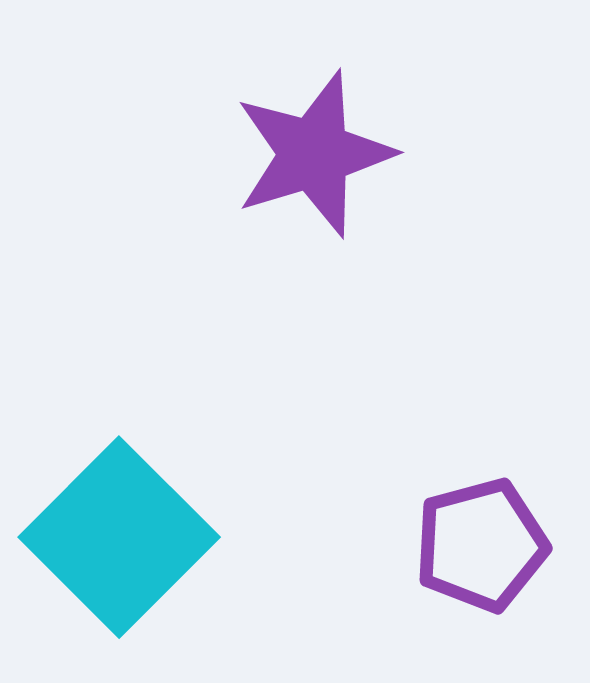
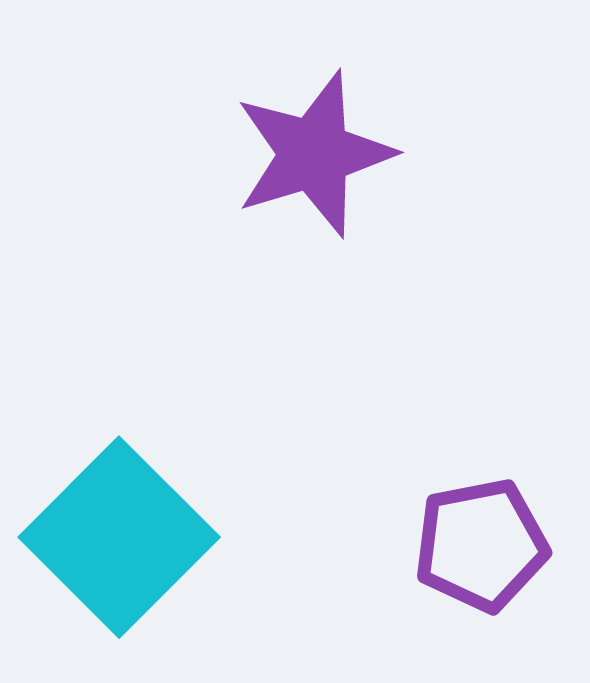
purple pentagon: rotated 4 degrees clockwise
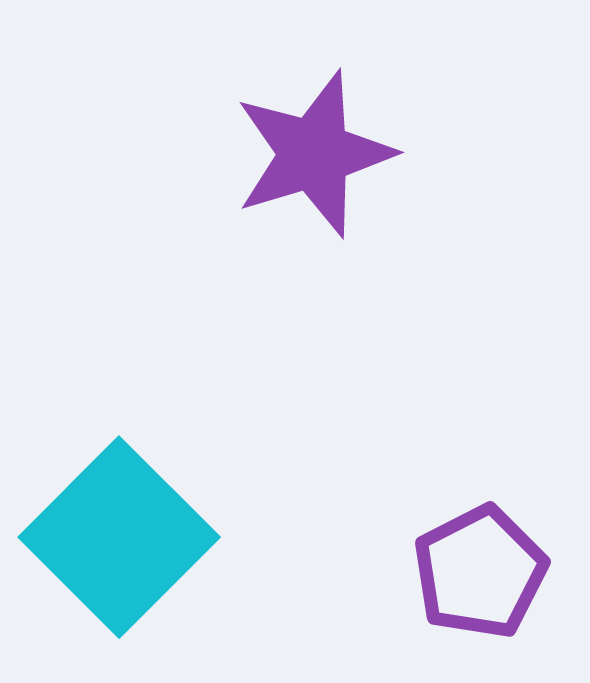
purple pentagon: moved 1 px left, 27 px down; rotated 16 degrees counterclockwise
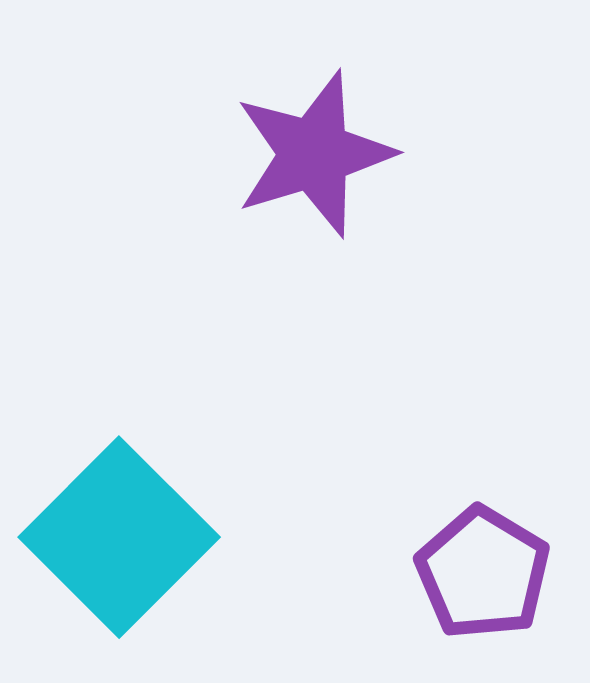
purple pentagon: moved 3 px right, 1 px down; rotated 14 degrees counterclockwise
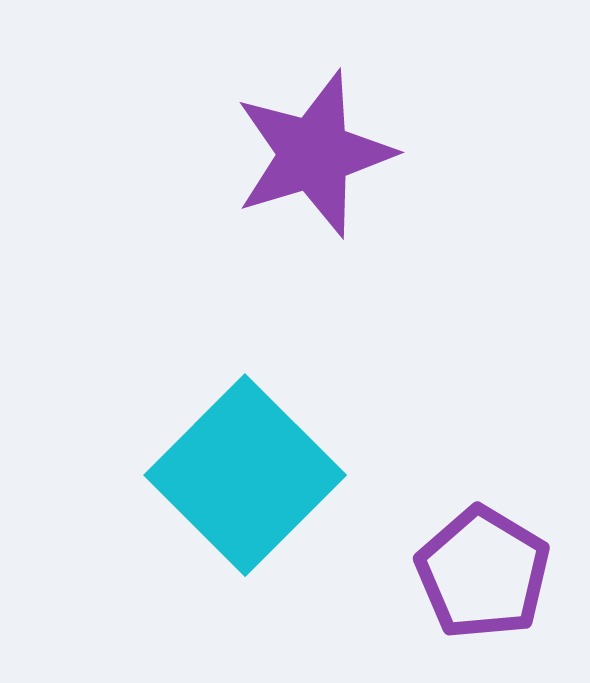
cyan square: moved 126 px right, 62 px up
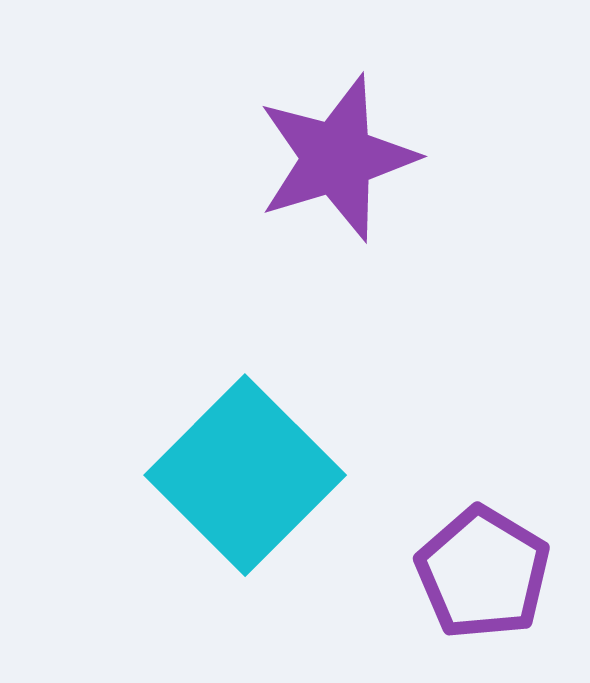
purple star: moved 23 px right, 4 px down
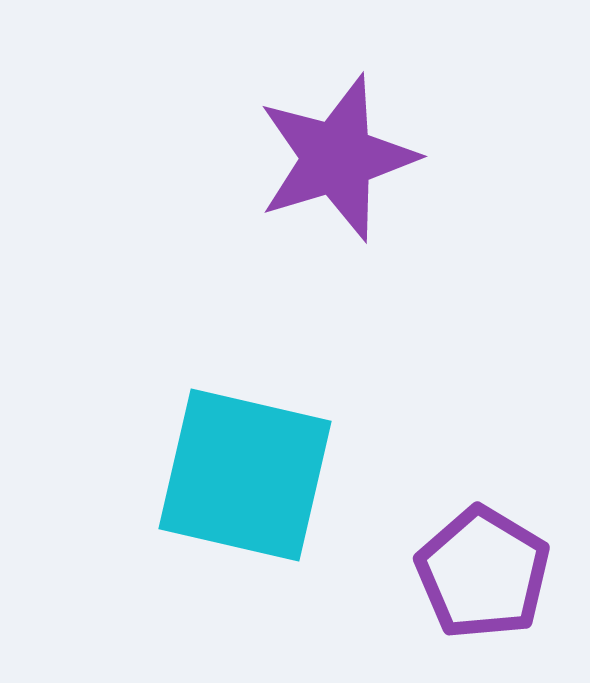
cyan square: rotated 32 degrees counterclockwise
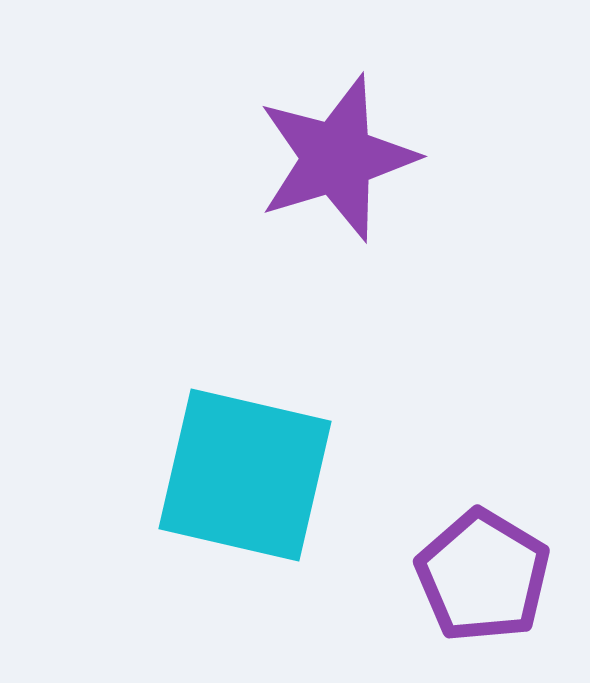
purple pentagon: moved 3 px down
